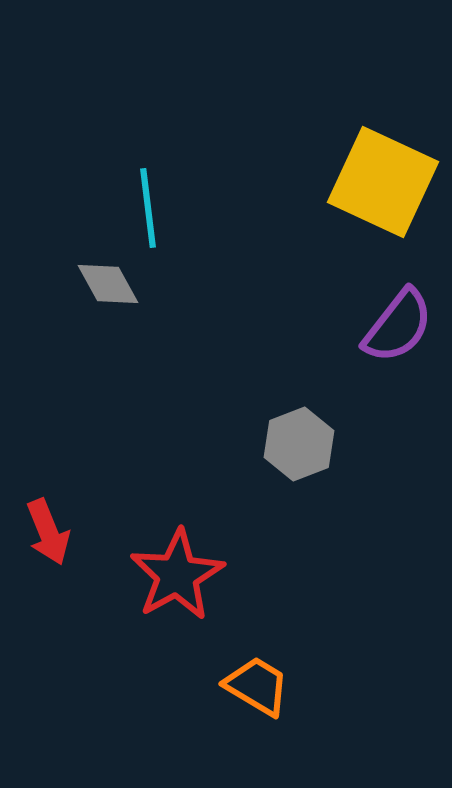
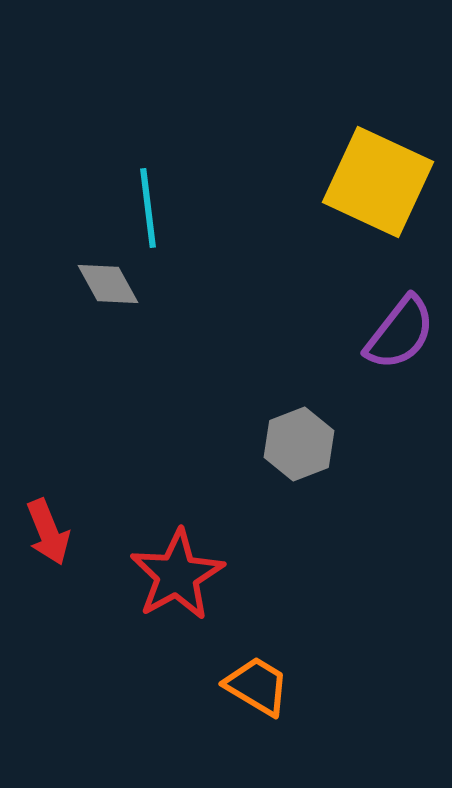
yellow square: moved 5 px left
purple semicircle: moved 2 px right, 7 px down
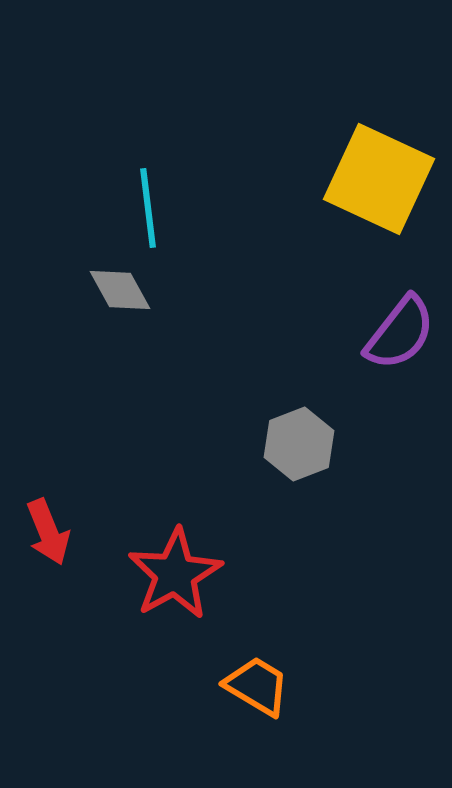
yellow square: moved 1 px right, 3 px up
gray diamond: moved 12 px right, 6 px down
red star: moved 2 px left, 1 px up
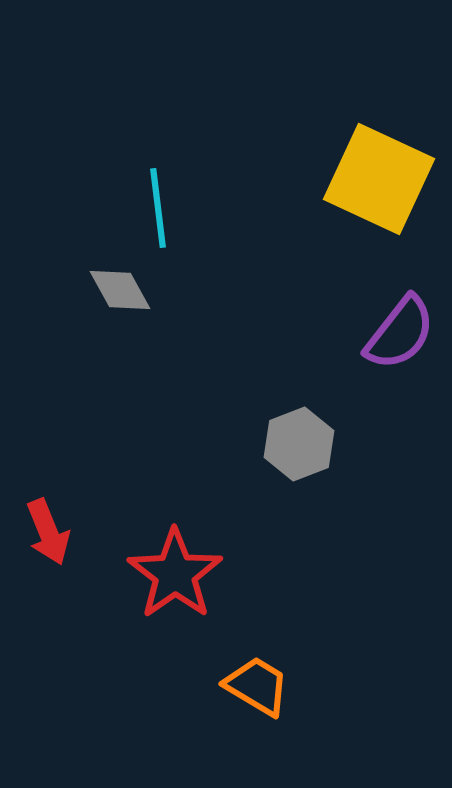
cyan line: moved 10 px right
red star: rotated 6 degrees counterclockwise
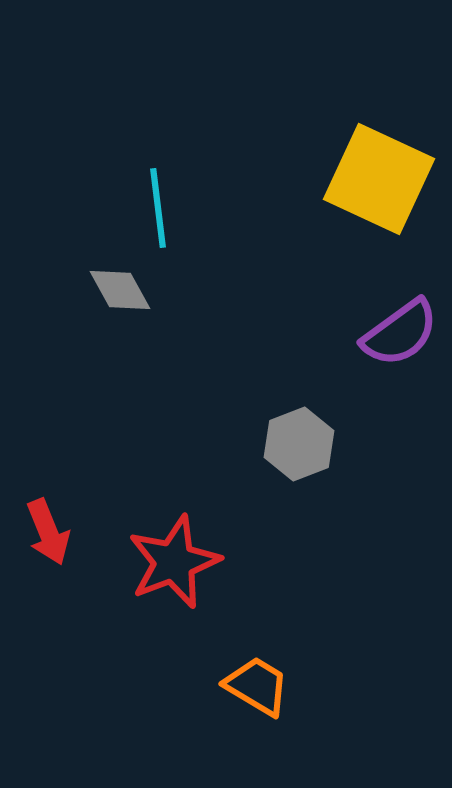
purple semicircle: rotated 16 degrees clockwise
red star: moved 1 px left, 12 px up; rotated 14 degrees clockwise
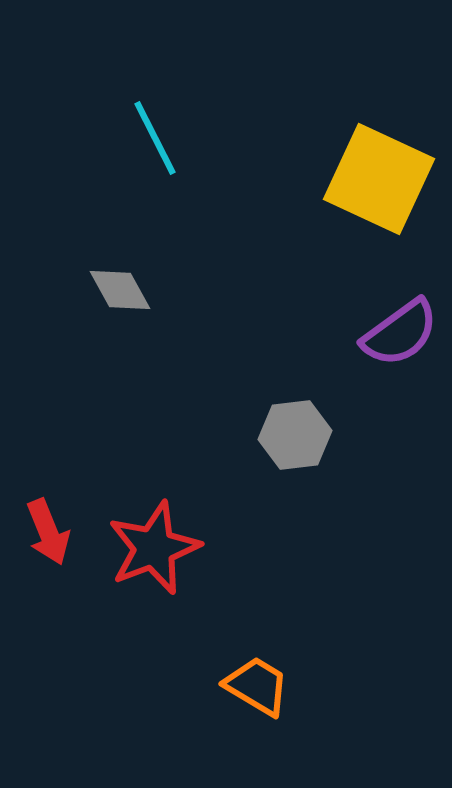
cyan line: moved 3 px left, 70 px up; rotated 20 degrees counterclockwise
gray hexagon: moved 4 px left, 9 px up; rotated 14 degrees clockwise
red star: moved 20 px left, 14 px up
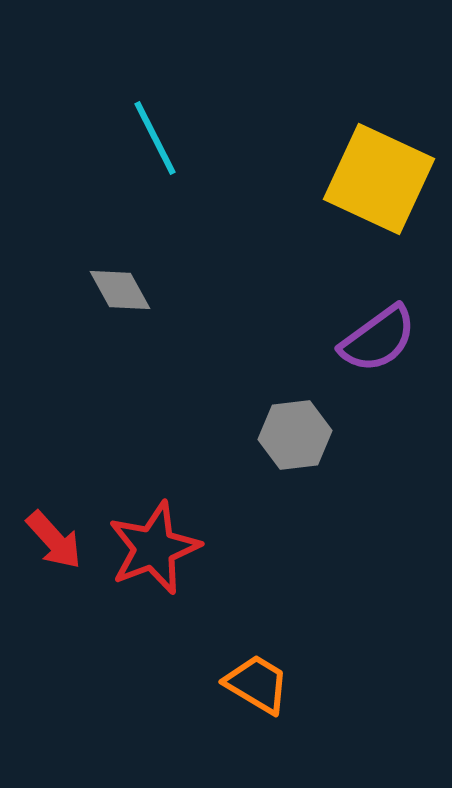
purple semicircle: moved 22 px left, 6 px down
red arrow: moved 6 px right, 8 px down; rotated 20 degrees counterclockwise
orange trapezoid: moved 2 px up
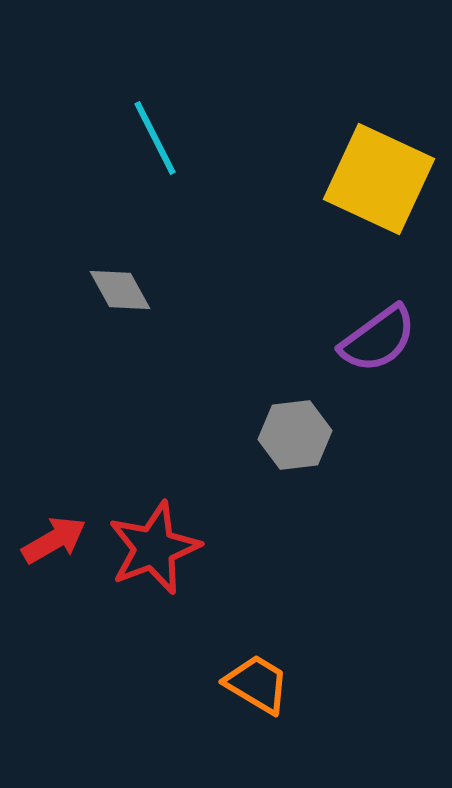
red arrow: rotated 78 degrees counterclockwise
